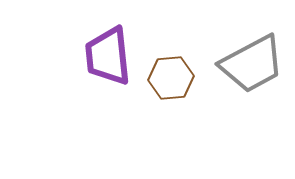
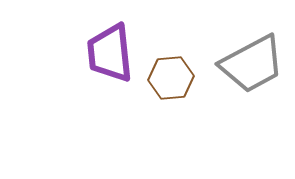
purple trapezoid: moved 2 px right, 3 px up
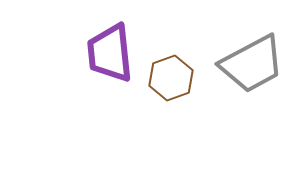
brown hexagon: rotated 15 degrees counterclockwise
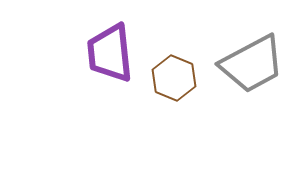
brown hexagon: moved 3 px right; rotated 18 degrees counterclockwise
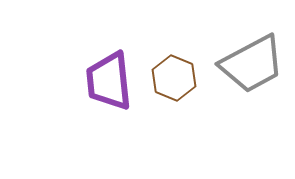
purple trapezoid: moved 1 px left, 28 px down
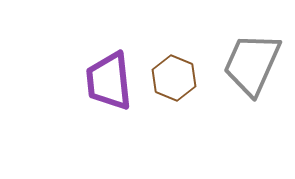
gray trapezoid: rotated 142 degrees clockwise
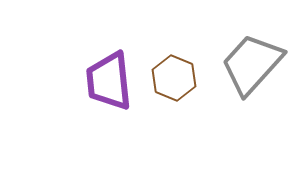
gray trapezoid: rotated 18 degrees clockwise
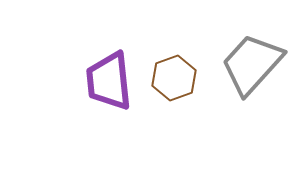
brown hexagon: rotated 18 degrees clockwise
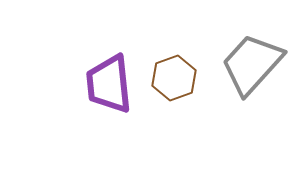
purple trapezoid: moved 3 px down
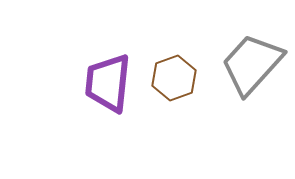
purple trapezoid: moved 1 px left, 1 px up; rotated 12 degrees clockwise
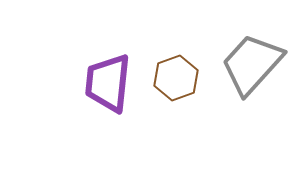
brown hexagon: moved 2 px right
